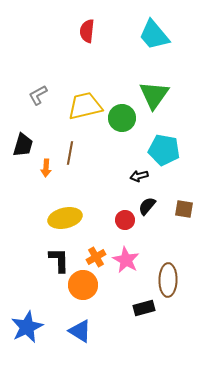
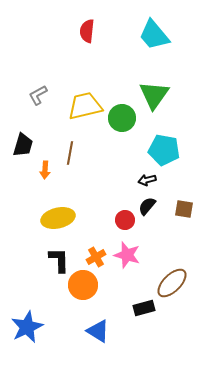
orange arrow: moved 1 px left, 2 px down
black arrow: moved 8 px right, 4 px down
yellow ellipse: moved 7 px left
pink star: moved 1 px right, 5 px up; rotated 12 degrees counterclockwise
brown ellipse: moved 4 px right, 3 px down; rotated 44 degrees clockwise
blue triangle: moved 18 px right
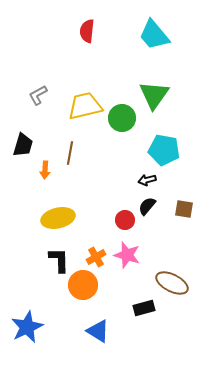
brown ellipse: rotated 72 degrees clockwise
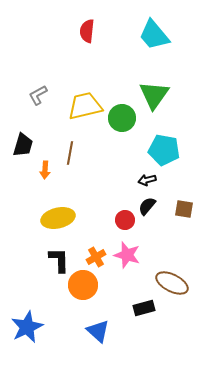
blue triangle: rotated 10 degrees clockwise
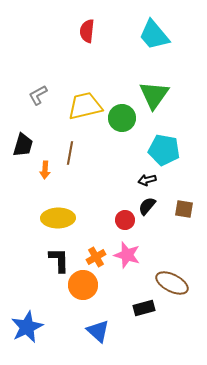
yellow ellipse: rotated 12 degrees clockwise
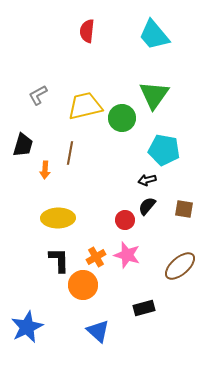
brown ellipse: moved 8 px right, 17 px up; rotated 68 degrees counterclockwise
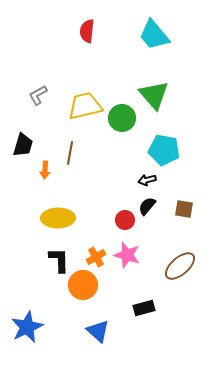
green triangle: rotated 16 degrees counterclockwise
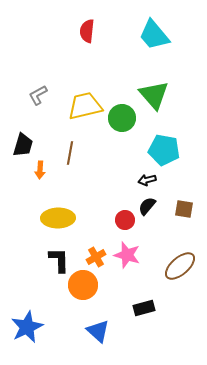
orange arrow: moved 5 px left
